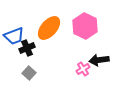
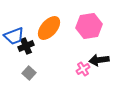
pink hexagon: moved 4 px right; rotated 25 degrees clockwise
black cross: moved 1 px left, 2 px up
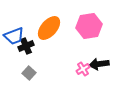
black arrow: moved 4 px down
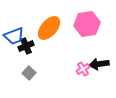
pink hexagon: moved 2 px left, 2 px up
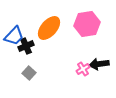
blue trapezoid: rotated 25 degrees counterclockwise
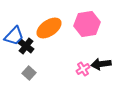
orange ellipse: rotated 15 degrees clockwise
black cross: rotated 28 degrees counterclockwise
black arrow: moved 2 px right
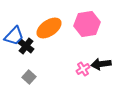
gray square: moved 4 px down
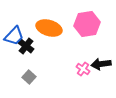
orange ellipse: rotated 50 degrees clockwise
pink cross: rotated 24 degrees counterclockwise
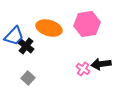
gray square: moved 1 px left, 1 px down
